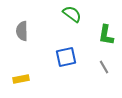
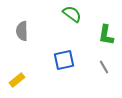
blue square: moved 2 px left, 3 px down
yellow rectangle: moved 4 px left, 1 px down; rotated 28 degrees counterclockwise
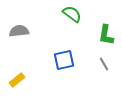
gray semicircle: moved 3 px left; rotated 84 degrees clockwise
gray line: moved 3 px up
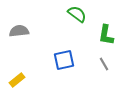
green semicircle: moved 5 px right
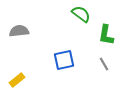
green semicircle: moved 4 px right
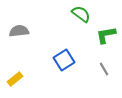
green L-shape: rotated 70 degrees clockwise
blue square: rotated 20 degrees counterclockwise
gray line: moved 5 px down
yellow rectangle: moved 2 px left, 1 px up
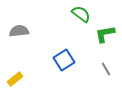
green L-shape: moved 1 px left, 1 px up
gray line: moved 2 px right
